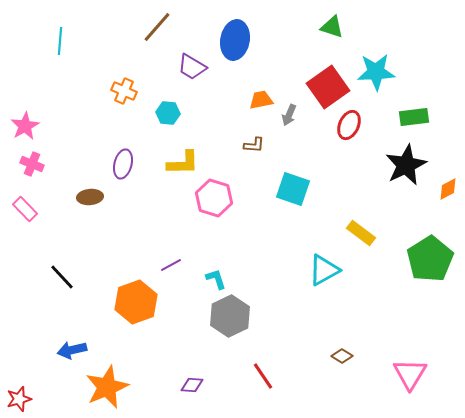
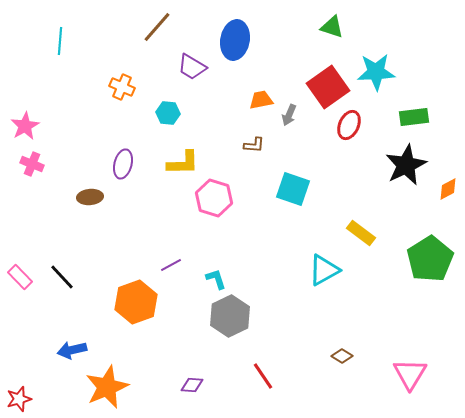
orange cross: moved 2 px left, 4 px up
pink rectangle: moved 5 px left, 68 px down
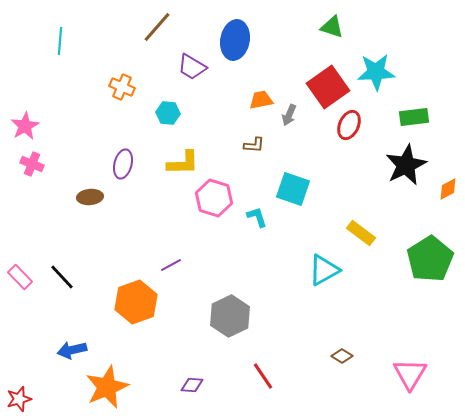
cyan L-shape: moved 41 px right, 62 px up
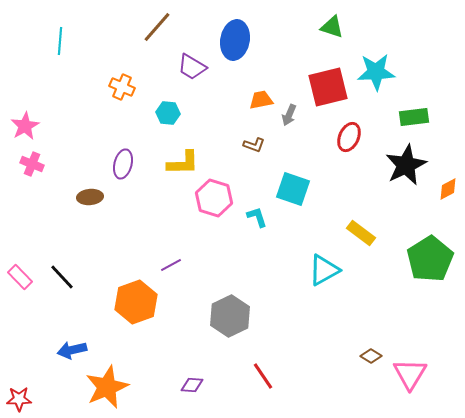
red square: rotated 21 degrees clockwise
red ellipse: moved 12 px down
brown L-shape: rotated 15 degrees clockwise
brown diamond: moved 29 px right
red star: rotated 15 degrees clockwise
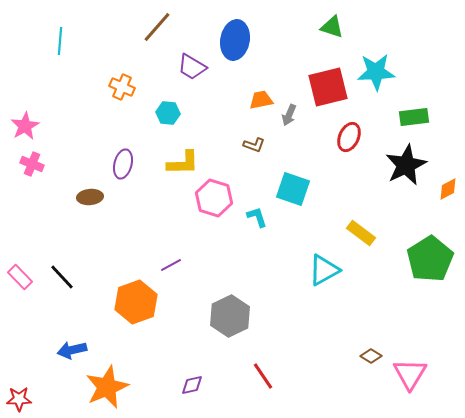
purple diamond: rotated 15 degrees counterclockwise
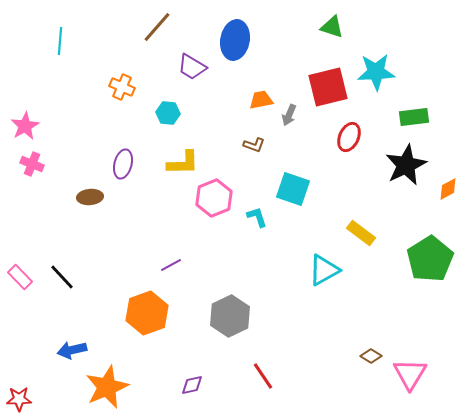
pink hexagon: rotated 21 degrees clockwise
orange hexagon: moved 11 px right, 11 px down
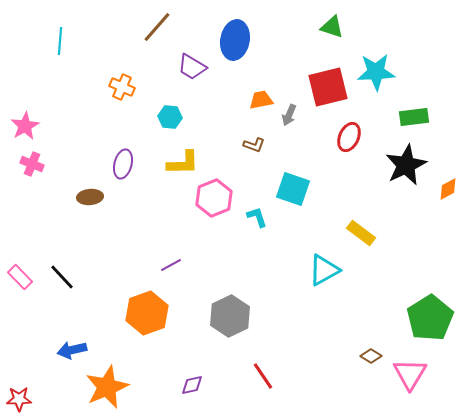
cyan hexagon: moved 2 px right, 4 px down
green pentagon: moved 59 px down
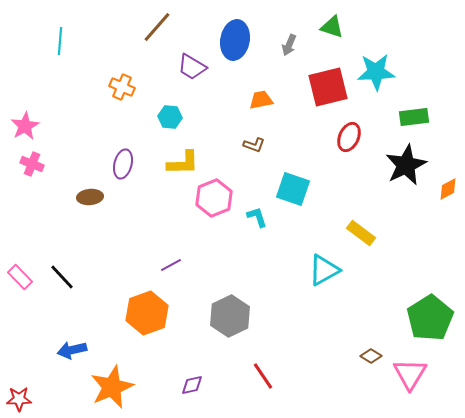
gray arrow: moved 70 px up
orange star: moved 5 px right
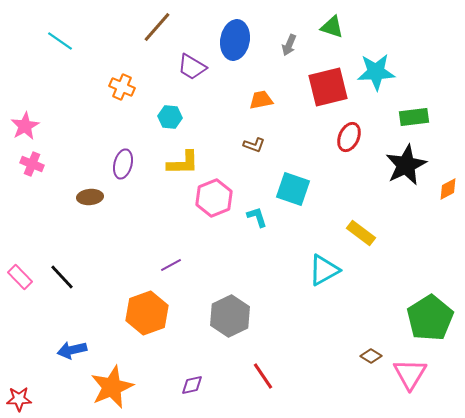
cyan line: rotated 60 degrees counterclockwise
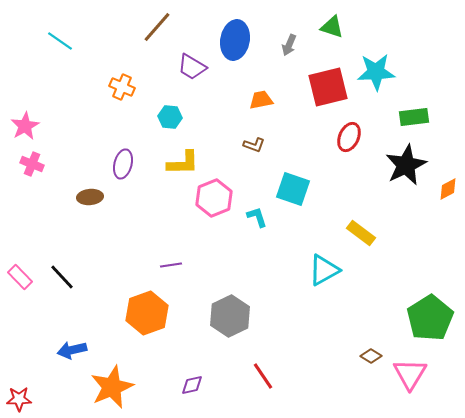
purple line: rotated 20 degrees clockwise
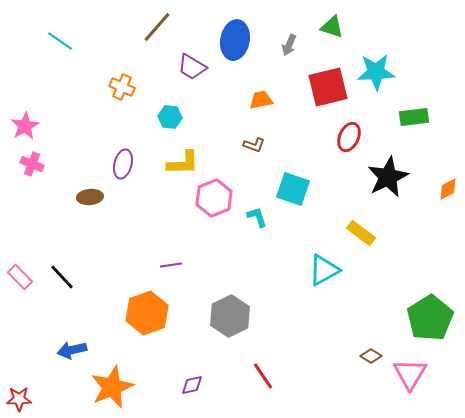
black star: moved 18 px left, 12 px down
